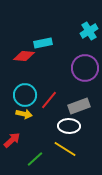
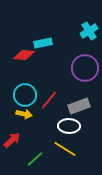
red diamond: moved 1 px up
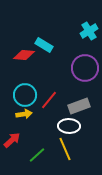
cyan rectangle: moved 1 px right, 2 px down; rotated 42 degrees clockwise
yellow arrow: rotated 21 degrees counterclockwise
yellow line: rotated 35 degrees clockwise
green line: moved 2 px right, 4 px up
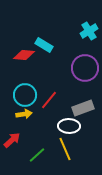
gray rectangle: moved 4 px right, 2 px down
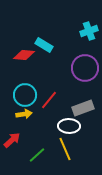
cyan cross: rotated 12 degrees clockwise
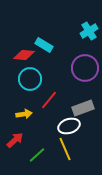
cyan cross: rotated 12 degrees counterclockwise
cyan circle: moved 5 px right, 16 px up
white ellipse: rotated 20 degrees counterclockwise
red arrow: moved 3 px right
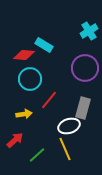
gray rectangle: rotated 55 degrees counterclockwise
